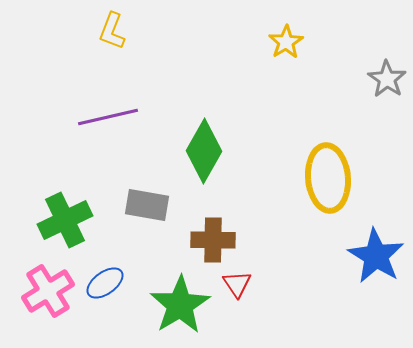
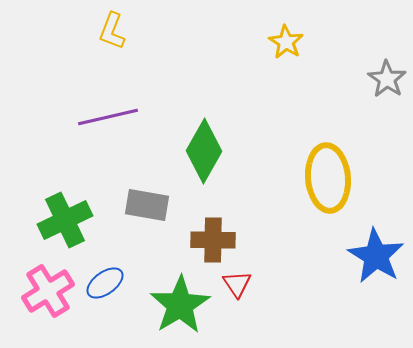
yellow star: rotated 8 degrees counterclockwise
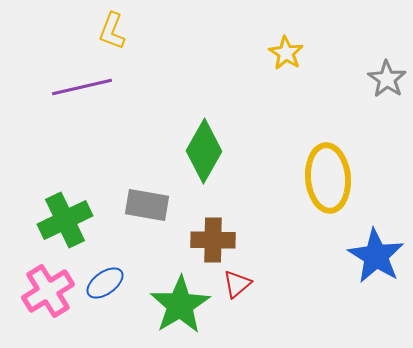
yellow star: moved 11 px down
purple line: moved 26 px left, 30 px up
red triangle: rotated 24 degrees clockwise
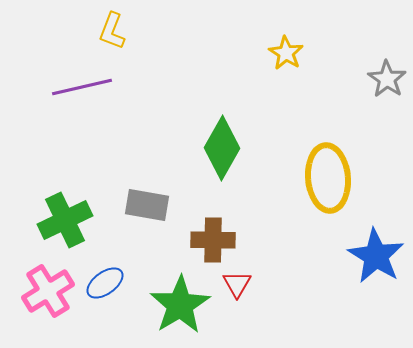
green diamond: moved 18 px right, 3 px up
red triangle: rotated 20 degrees counterclockwise
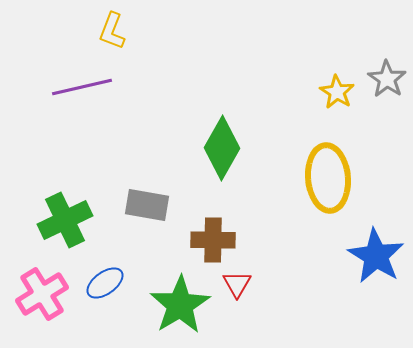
yellow star: moved 51 px right, 39 px down
pink cross: moved 6 px left, 3 px down
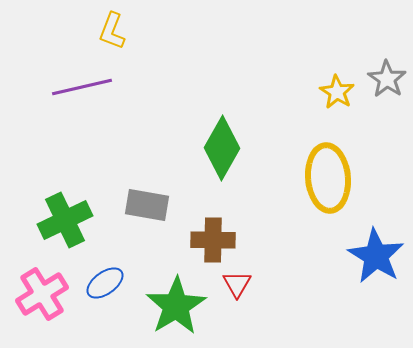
green star: moved 4 px left, 1 px down
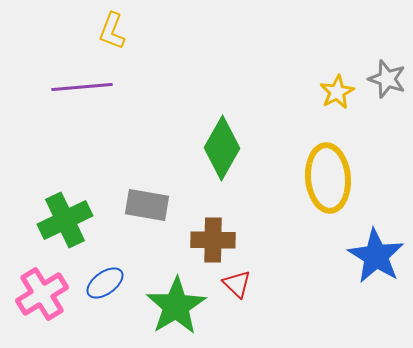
gray star: rotated 15 degrees counterclockwise
purple line: rotated 8 degrees clockwise
yellow star: rotated 12 degrees clockwise
red triangle: rotated 16 degrees counterclockwise
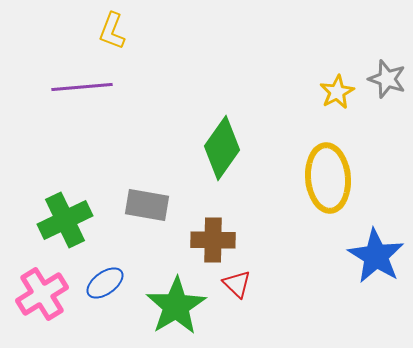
green diamond: rotated 6 degrees clockwise
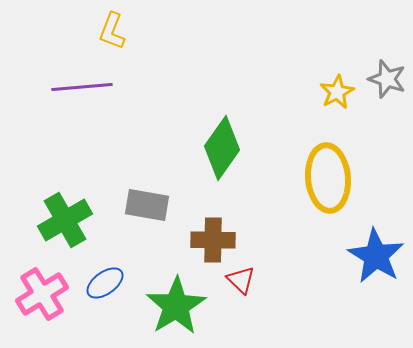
green cross: rotated 4 degrees counterclockwise
red triangle: moved 4 px right, 4 px up
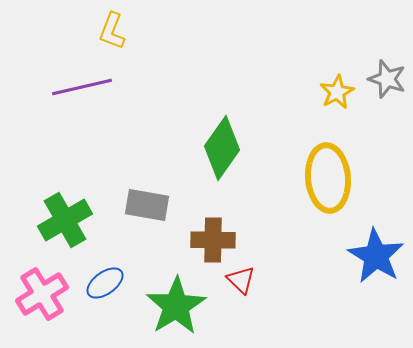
purple line: rotated 8 degrees counterclockwise
